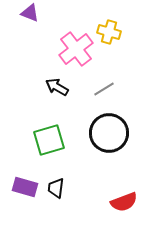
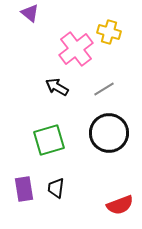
purple triangle: rotated 18 degrees clockwise
purple rectangle: moved 1 px left, 2 px down; rotated 65 degrees clockwise
red semicircle: moved 4 px left, 3 px down
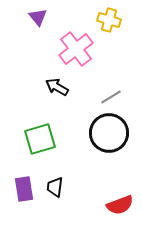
purple triangle: moved 8 px right, 4 px down; rotated 12 degrees clockwise
yellow cross: moved 12 px up
gray line: moved 7 px right, 8 px down
green square: moved 9 px left, 1 px up
black trapezoid: moved 1 px left, 1 px up
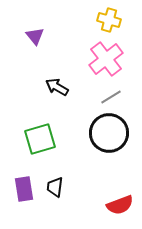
purple triangle: moved 3 px left, 19 px down
pink cross: moved 30 px right, 10 px down
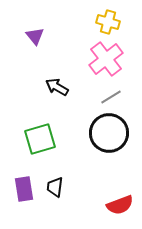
yellow cross: moved 1 px left, 2 px down
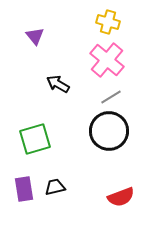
pink cross: moved 1 px right, 1 px down; rotated 12 degrees counterclockwise
black arrow: moved 1 px right, 3 px up
black circle: moved 2 px up
green square: moved 5 px left
black trapezoid: rotated 70 degrees clockwise
red semicircle: moved 1 px right, 8 px up
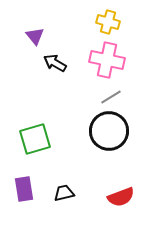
pink cross: rotated 28 degrees counterclockwise
black arrow: moved 3 px left, 21 px up
black trapezoid: moved 9 px right, 6 px down
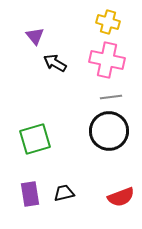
gray line: rotated 25 degrees clockwise
purple rectangle: moved 6 px right, 5 px down
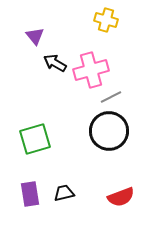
yellow cross: moved 2 px left, 2 px up
pink cross: moved 16 px left, 10 px down; rotated 28 degrees counterclockwise
gray line: rotated 20 degrees counterclockwise
